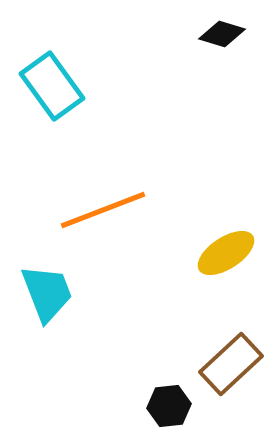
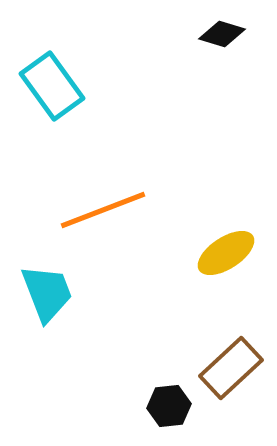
brown rectangle: moved 4 px down
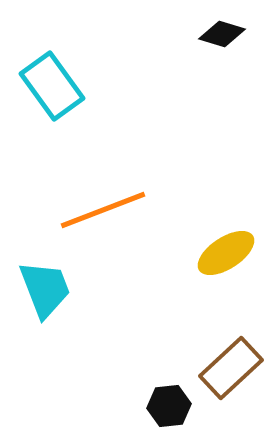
cyan trapezoid: moved 2 px left, 4 px up
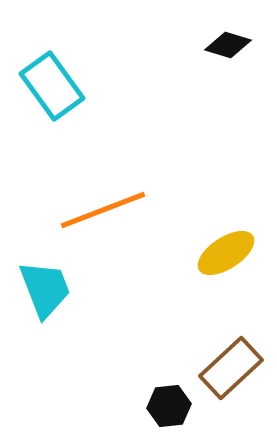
black diamond: moved 6 px right, 11 px down
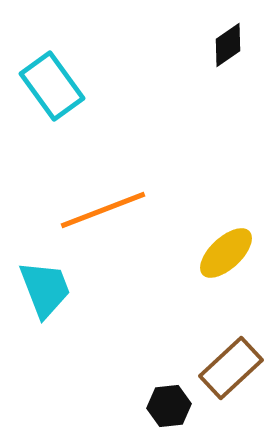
black diamond: rotated 51 degrees counterclockwise
yellow ellipse: rotated 10 degrees counterclockwise
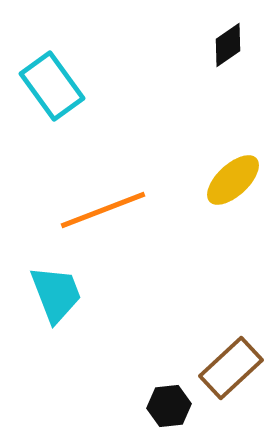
yellow ellipse: moved 7 px right, 73 px up
cyan trapezoid: moved 11 px right, 5 px down
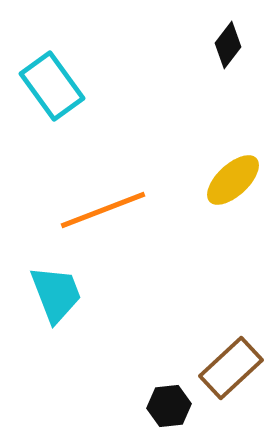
black diamond: rotated 18 degrees counterclockwise
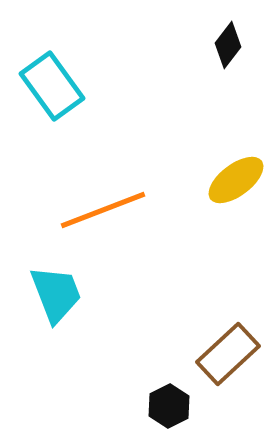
yellow ellipse: moved 3 px right; rotated 6 degrees clockwise
brown rectangle: moved 3 px left, 14 px up
black hexagon: rotated 21 degrees counterclockwise
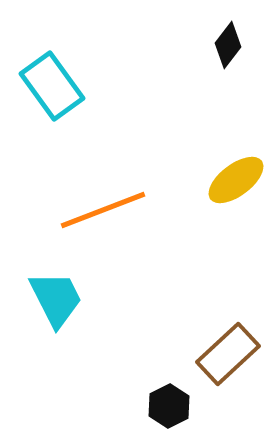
cyan trapezoid: moved 5 px down; rotated 6 degrees counterclockwise
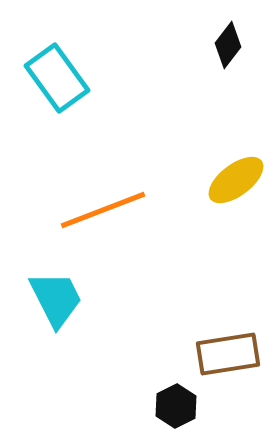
cyan rectangle: moved 5 px right, 8 px up
brown rectangle: rotated 34 degrees clockwise
black hexagon: moved 7 px right
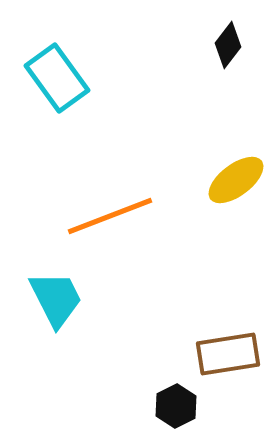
orange line: moved 7 px right, 6 px down
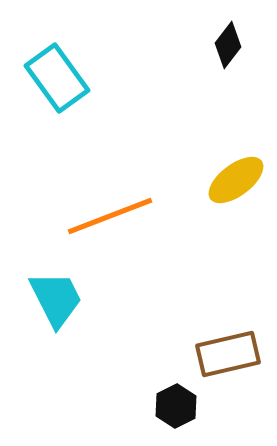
brown rectangle: rotated 4 degrees counterclockwise
